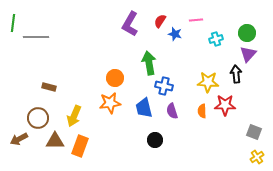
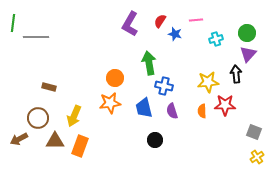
yellow star: rotated 10 degrees counterclockwise
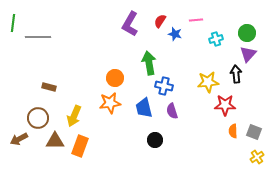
gray line: moved 2 px right
orange semicircle: moved 31 px right, 20 px down
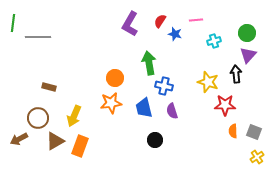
cyan cross: moved 2 px left, 2 px down
purple triangle: moved 1 px down
yellow star: rotated 25 degrees clockwise
orange star: moved 1 px right
brown triangle: rotated 30 degrees counterclockwise
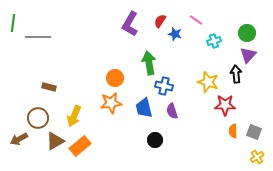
pink line: rotated 40 degrees clockwise
orange rectangle: rotated 30 degrees clockwise
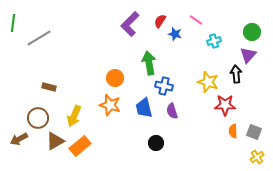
purple L-shape: rotated 15 degrees clockwise
green circle: moved 5 px right, 1 px up
gray line: moved 1 px right, 1 px down; rotated 30 degrees counterclockwise
orange star: moved 1 px left, 2 px down; rotated 25 degrees clockwise
black circle: moved 1 px right, 3 px down
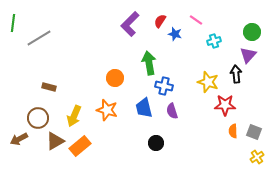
orange star: moved 3 px left, 5 px down
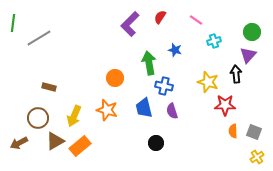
red semicircle: moved 4 px up
blue star: moved 16 px down
brown arrow: moved 4 px down
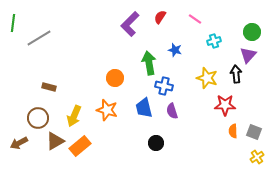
pink line: moved 1 px left, 1 px up
yellow star: moved 1 px left, 4 px up
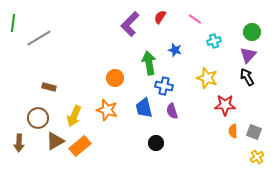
black arrow: moved 11 px right, 3 px down; rotated 24 degrees counterclockwise
brown arrow: rotated 60 degrees counterclockwise
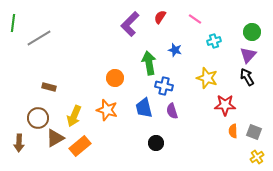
brown triangle: moved 3 px up
